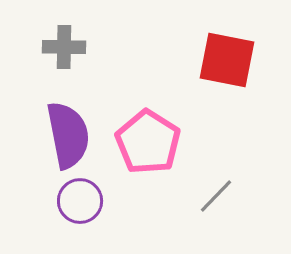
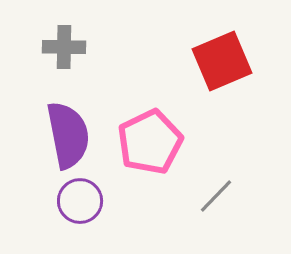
red square: moved 5 px left, 1 px down; rotated 34 degrees counterclockwise
pink pentagon: moved 2 px right; rotated 14 degrees clockwise
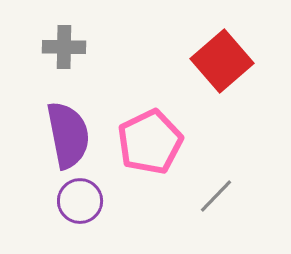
red square: rotated 18 degrees counterclockwise
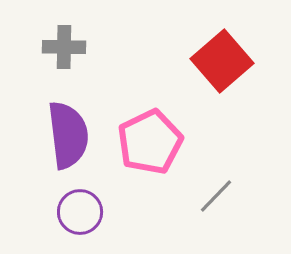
purple semicircle: rotated 4 degrees clockwise
purple circle: moved 11 px down
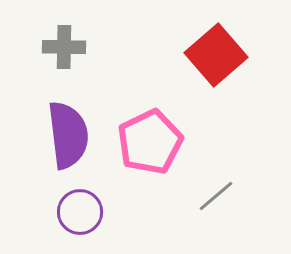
red square: moved 6 px left, 6 px up
gray line: rotated 6 degrees clockwise
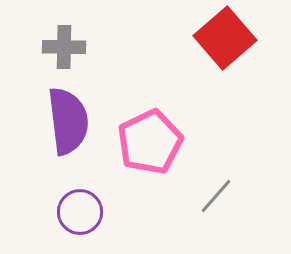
red square: moved 9 px right, 17 px up
purple semicircle: moved 14 px up
gray line: rotated 9 degrees counterclockwise
